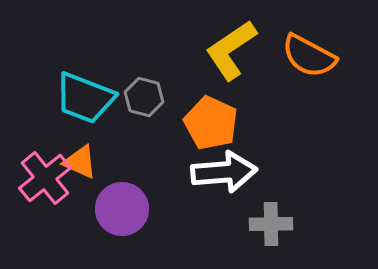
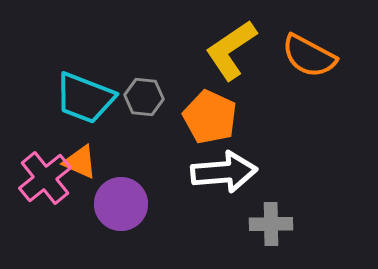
gray hexagon: rotated 9 degrees counterclockwise
orange pentagon: moved 1 px left, 6 px up
purple circle: moved 1 px left, 5 px up
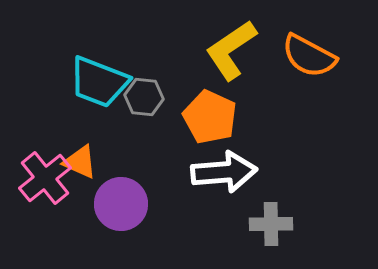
cyan trapezoid: moved 14 px right, 16 px up
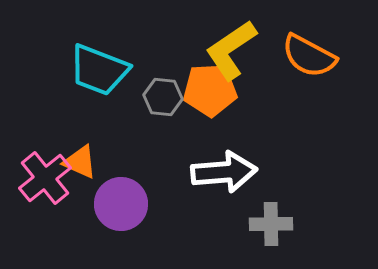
cyan trapezoid: moved 12 px up
gray hexagon: moved 19 px right
orange pentagon: moved 27 px up; rotated 28 degrees counterclockwise
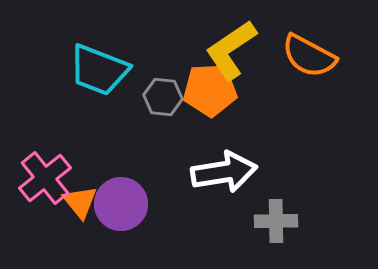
orange triangle: moved 40 px down; rotated 27 degrees clockwise
white arrow: rotated 4 degrees counterclockwise
gray cross: moved 5 px right, 3 px up
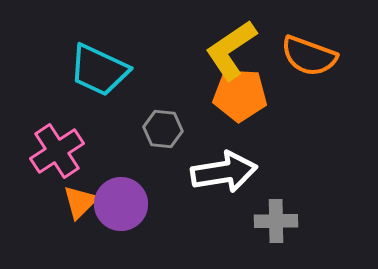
orange semicircle: rotated 8 degrees counterclockwise
cyan trapezoid: rotated 4 degrees clockwise
orange pentagon: moved 30 px right, 5 px down; rotated 6 degrees clockwise
gray hexagon: moved 32 px down
pink cross: moved 12 px right, 27 px up; rotated 6 degrees clockwise
orange triangle: rotated 24 degrees clockwise
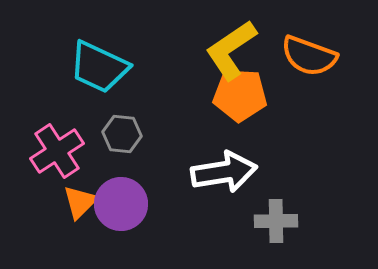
cyan trapezoid: moved 3 px up
gray hexagon: moved 41 px left, 5 px down
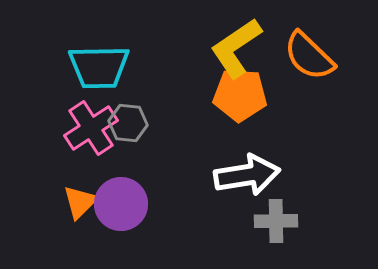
yellow L-shape: moved 5 px right, 2 px up
orange semicircle: rotated 24 degrees clockwise
cyan trapezoid: rotated 26 degrees counterclockwise
gray hexagon: moved 6 px right, 11 px up
pink cross: moved 34 px right, 23 px up
white arrow: moved 23 px right, 3 px down
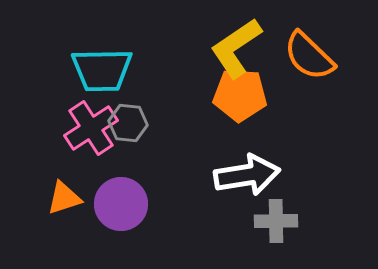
cyan trapezoid: moved 3 px right, 3 px down
orange triangle: moved 16 px left, 4 px up; rotated 27 degrees clockwise
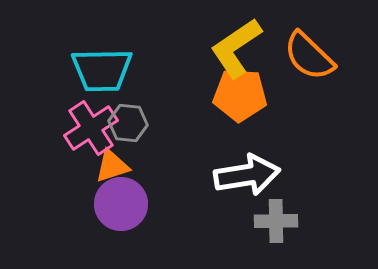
orange triangle: moved 48 px right, 32 px up
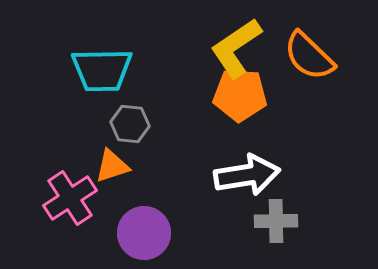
gray hexagon: moved 2 px right, 1 px down
pink cross: moved 21 px left, 70 px down
purple circle: moved 23 px right, 29 px down
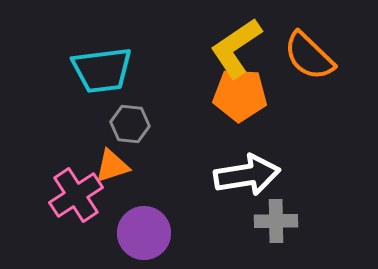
cyan trapezoid: rotated 6 degrees counterclockwise
pink cross: moved 6 px right, 3 px up
